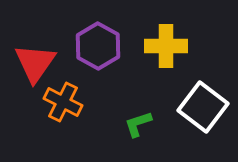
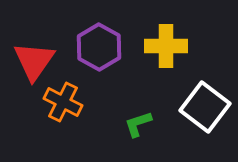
purple hexagon: moved 1 px right, 1 px down
red triangle: moved 1 px left, 2 px up
white square: moved 2 px right
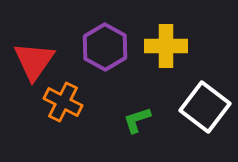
purple hexagon: moved 6 px right
green L-shape: moved 1 px left, 4 px up
